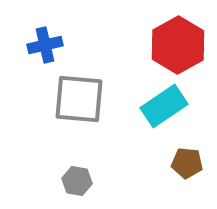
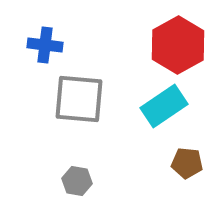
blue cross: rotated 20 degrees clockwise
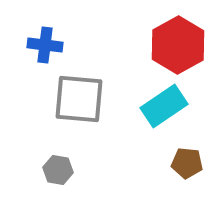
gray hexagon: moved 19 px left, 11 px up
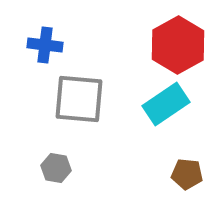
cyan rectangle: moved 2 px right, 2 px up
brown pentagon: moved 11 px down
gray hexagon: moved 2 px left, 2 px up
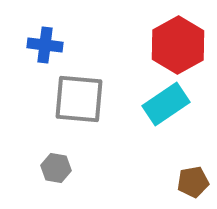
brown pentagon: moved 6 px right, 8 px down; rotated 16 degrees counterclockwise
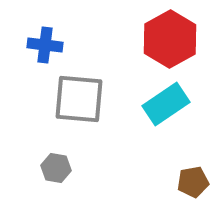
red hexagon: moved 8 px left, 6 px up
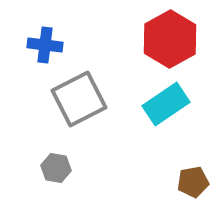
gray square: rotated 32 degrees counterclockwise
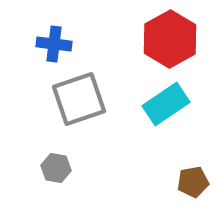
blue cross: moved 9 px right, 1 px up
gray square: rotated 8 degrees clockwise
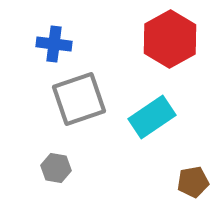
cyan rectangle: moved 14 px left, 13 px down
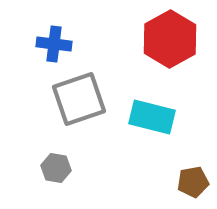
cyan rectangle: rotated 48 degrees clockwise
